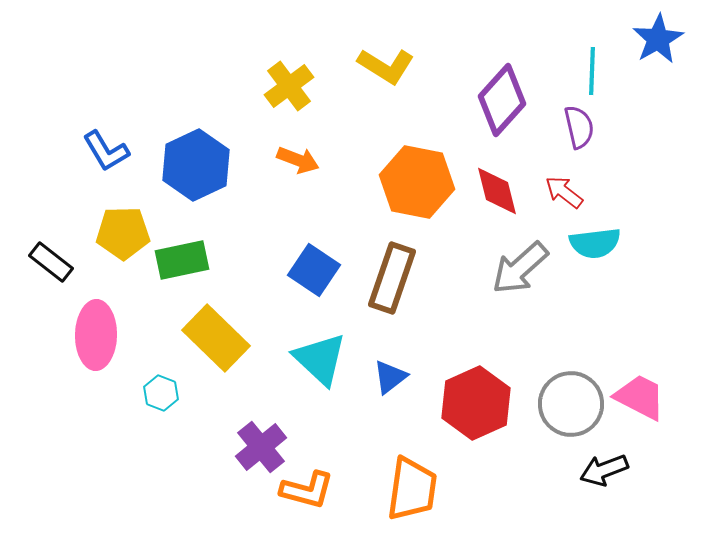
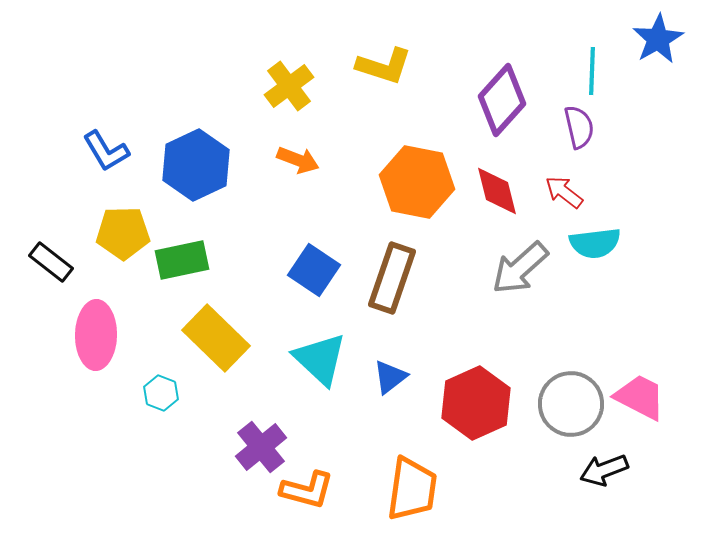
yellow L-shape: moved 2 px left; rotated 14 degrees counterclockwise
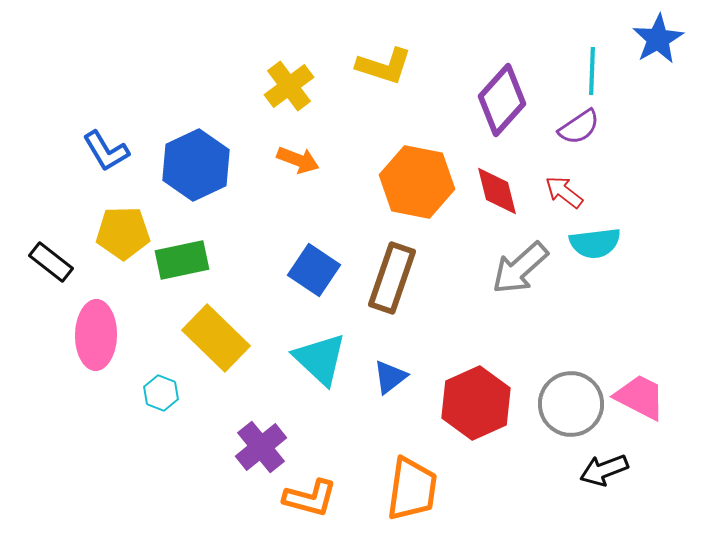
purple semicircle: rotated 69 degrees clockwise
orange L-shape: moved 3 px right, 8 px down
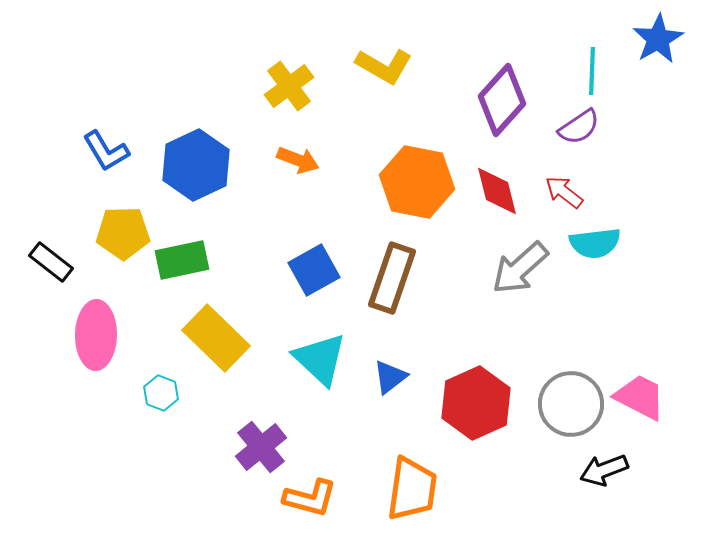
yellow L-shape: rotated 12 degrees clockwise
blue square: rotated 27 degrees clockwise
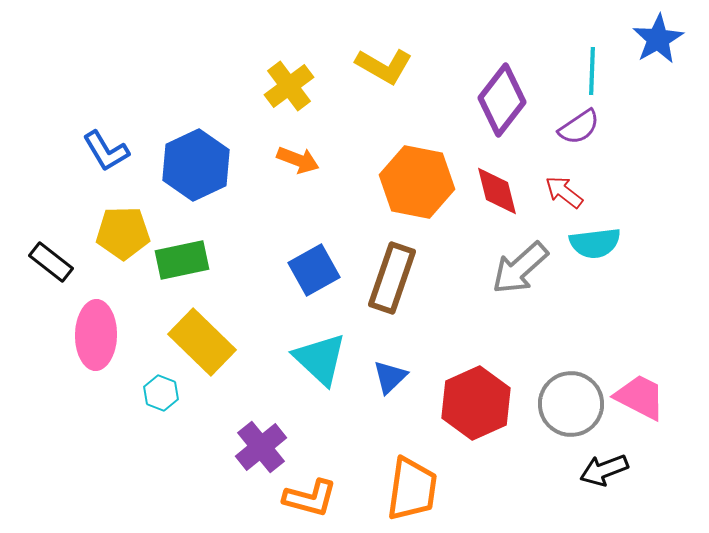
purple diamond: rotated 4 degrees counterclockwise
yellow rectangle: moved 14 px left, 4 px down
blue triangle: rotated 6 degrees counterclockwise
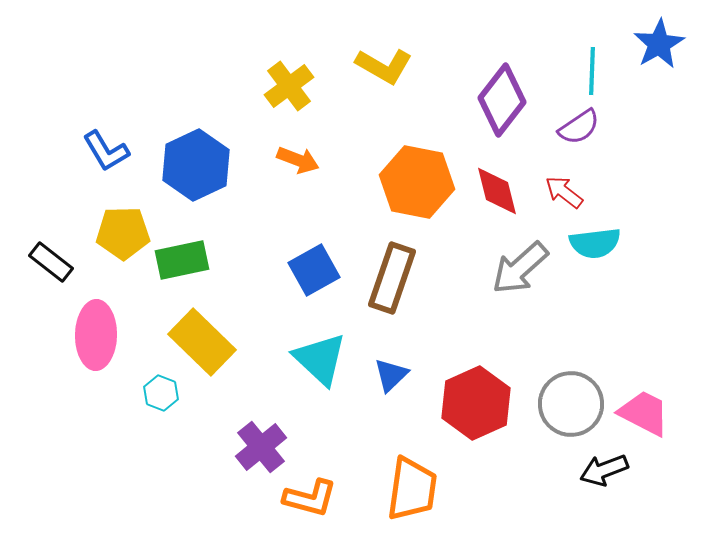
blue star: moved 1 px right, 5 px down
blue triangle: moved 1 px right, 2 px up
pink trapezoid: moved 4 px right, 16 px down
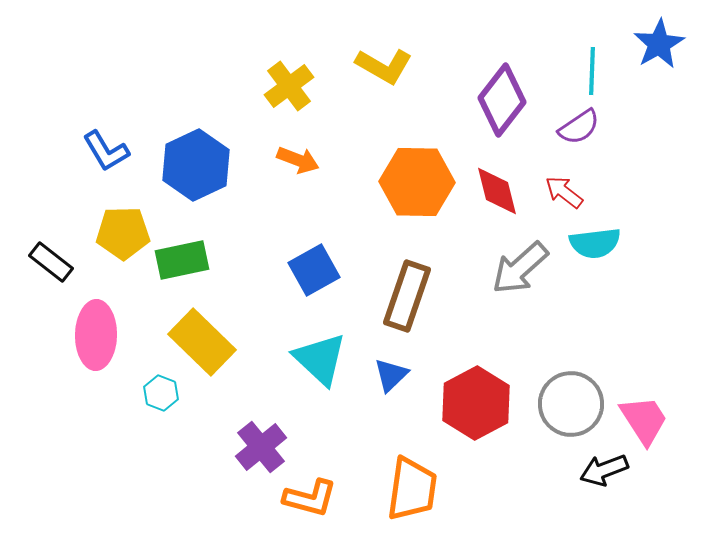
orange hexagon: rotated 10 degrees counterclockwise
brown rectangle: moved 15 px right, 18 px down
red hexagon: rotated 4 degrees counterclockwise
pink trapezoid: moved 7 px down; rotated 30 degrees clockwise
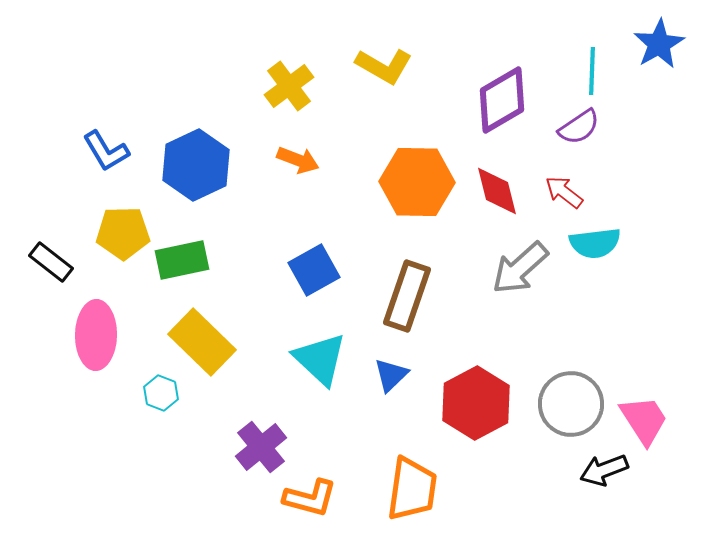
purple diamond: rotated 22 degrees clockwise
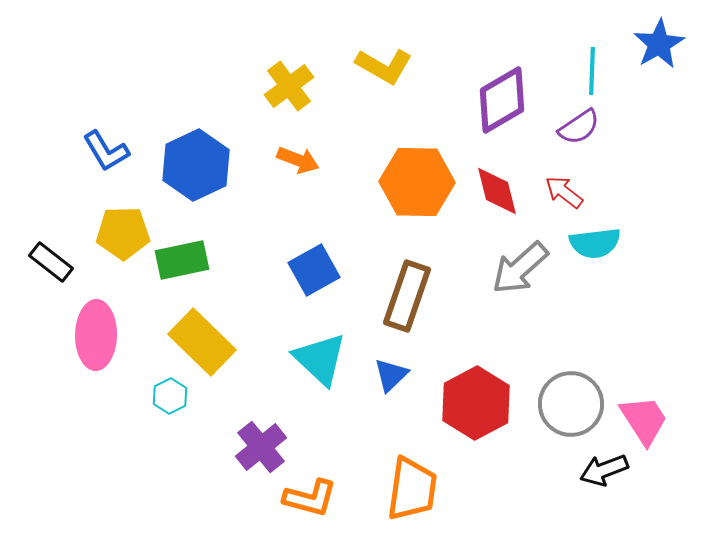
cyan hexagon: moved 9 px right, 3 px down; rotated 12 degrees clockwise
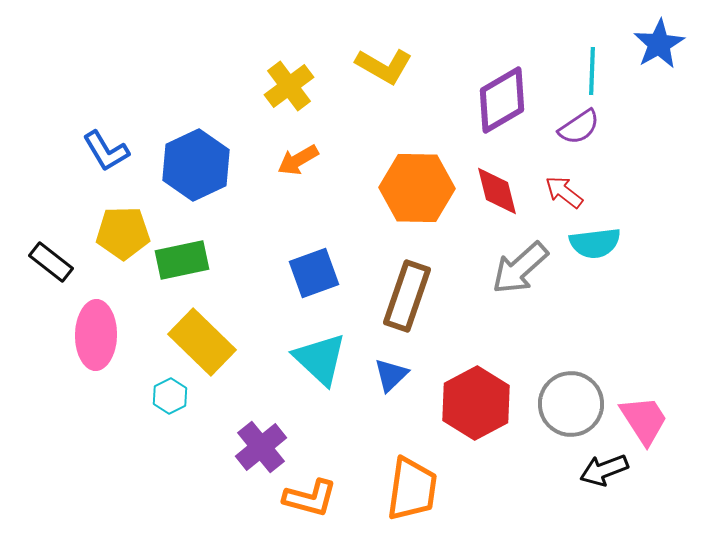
orange arrow: rotated 129 degrees clockwise
orange hexagon: moved 6 px down
blue square: moved 3 px down; rotated 9 degrees clockwise
